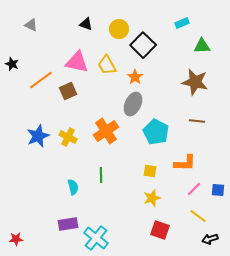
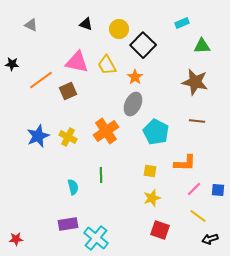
black star: rotated 16 degrees counterclockwise
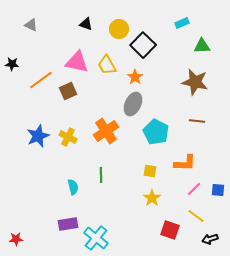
yellow star: rotated 18 degrees counterclockwise
yellow line: moved 2 px left
red square: moved 10 px right
